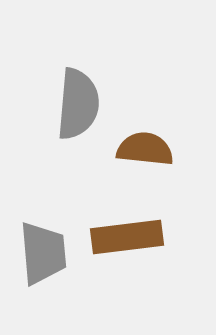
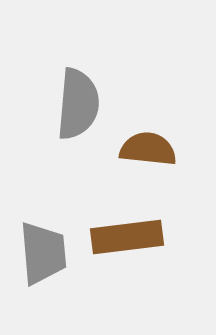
brown semicircle: moved 3 px right
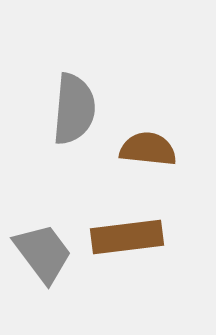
gray semicircle: moved 4 px left, 5 px down
gray trapezoid: rotated 32 degrees counterclockwise
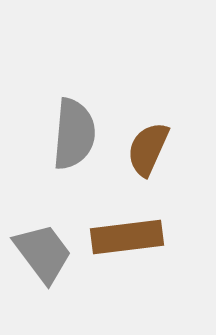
gray semicircle: moved 25 px down
brown semicircle: rotated 72 degrees counterclockwise
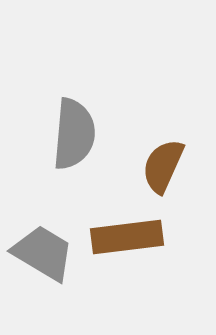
brown semicircle: moved 15 px right, 17 px down
gray trapezoid: rotated 22 degrees counterclockwise
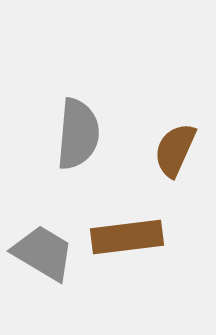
gray semicircle: moved 4 px right
brown semicircle: moved 12 px right, 16 px up
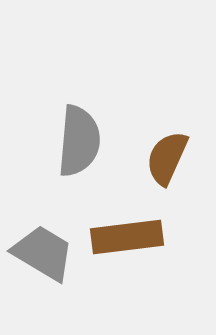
gray semicircle: moved 1 px right, 7 px down
brown semicircle: moved 8 px left, 8 px down
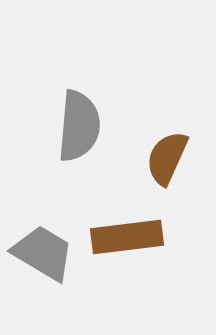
gray semicircle: moved 15 px up
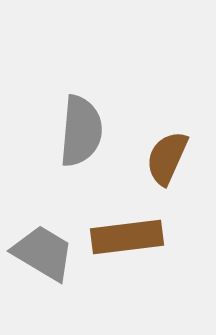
gray semicircle: moved 2 px right, 5 px down
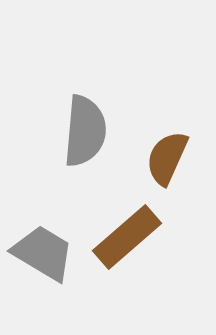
gray semicircle: moved 4 px right
brown rectangle: rotated 34 degrees counterclockwise
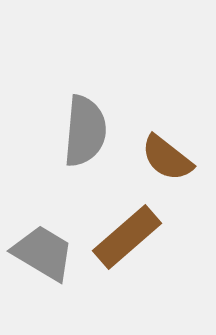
brown semicircle: rotated 76 degrees counterclockwise
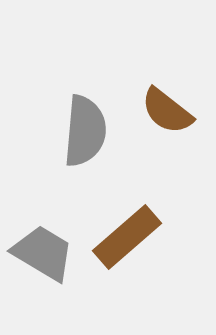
brown semicircle: moved 47 px up
